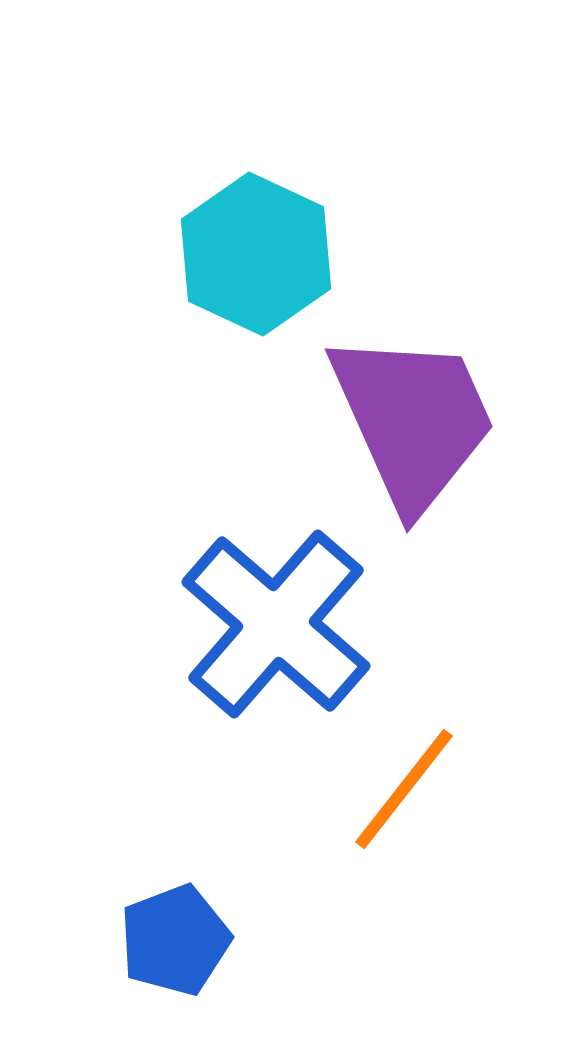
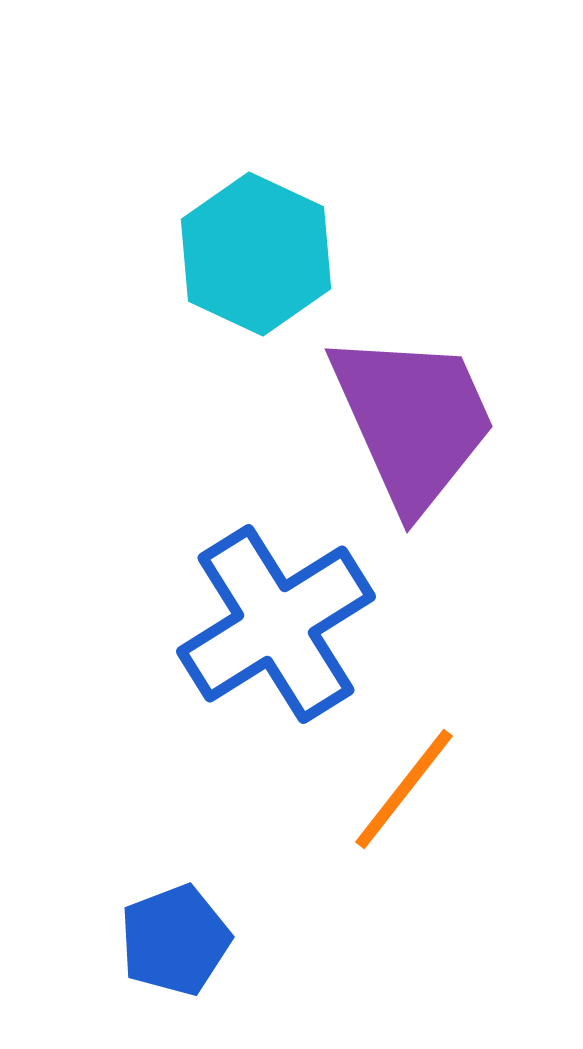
blue cross: rotated 17 degrees clockwise
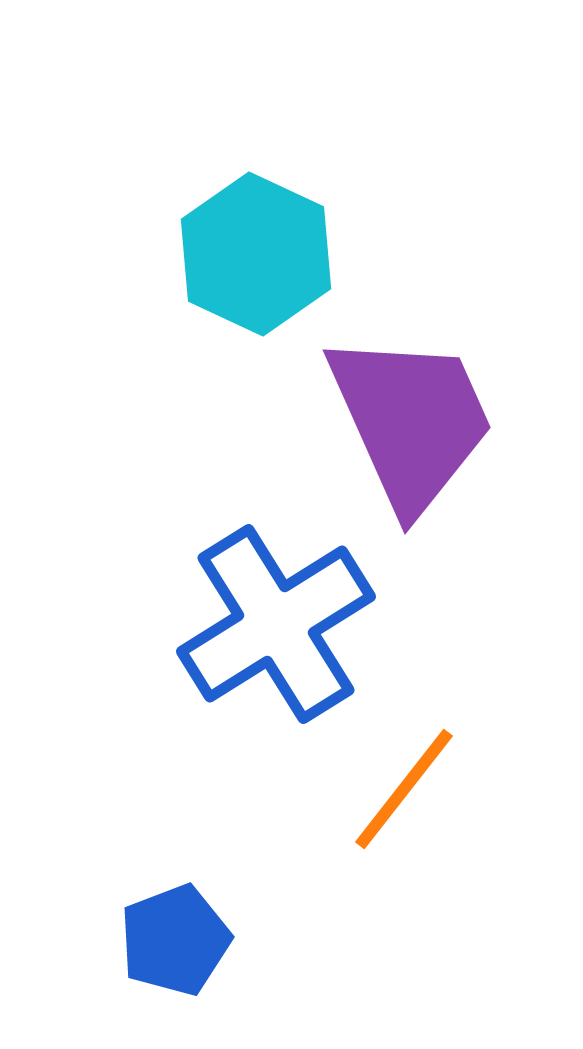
purple trapezoid: moved 2 px left, 1 px down
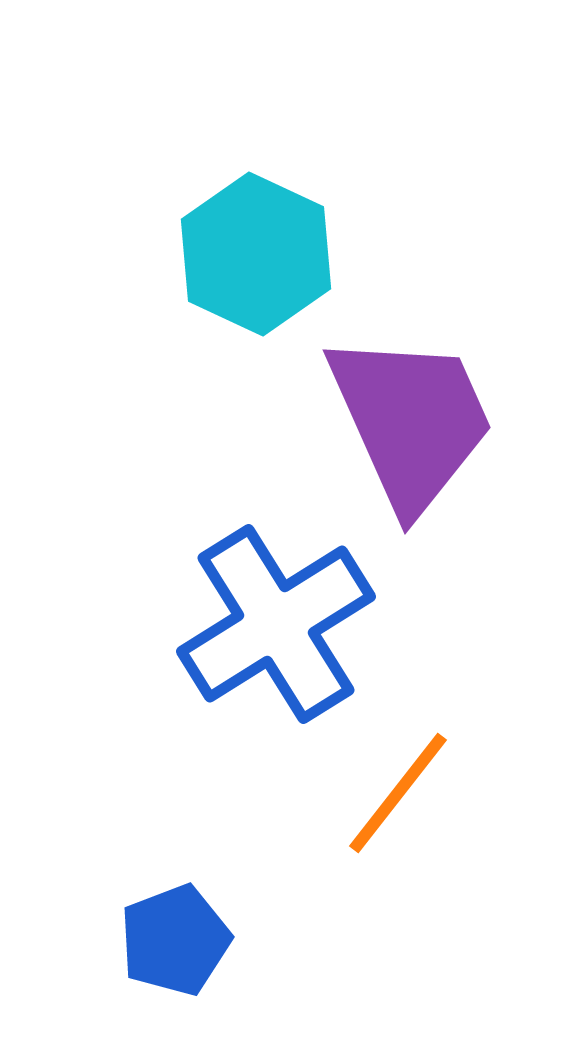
orange line: moved 6 px left, 4 px down
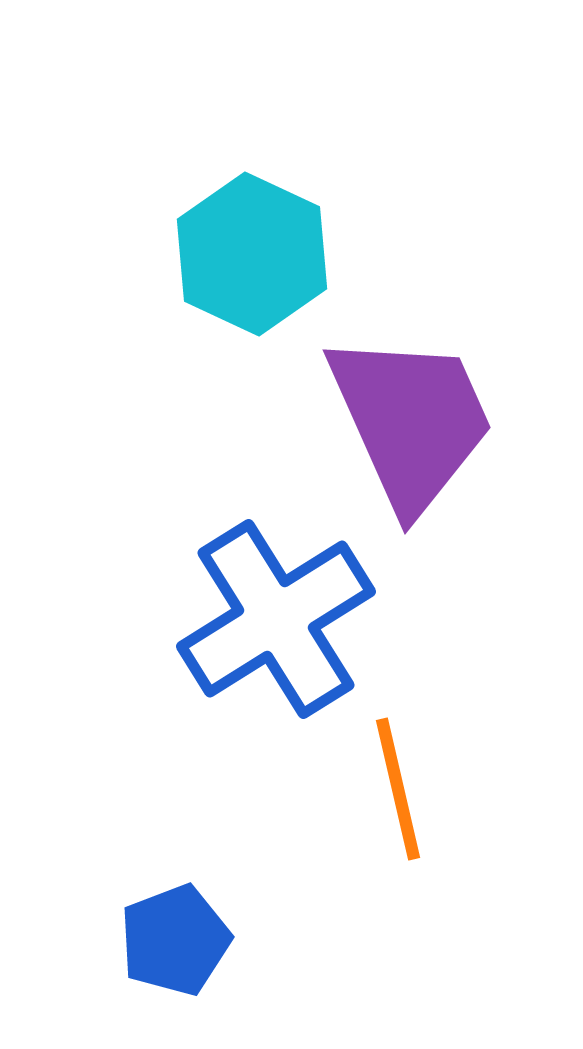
cyan hexagon: moved 4 px left
blue cross: moved 5 px up
orange line: moved 4 px up; rotated 51 degrees counterclockwise
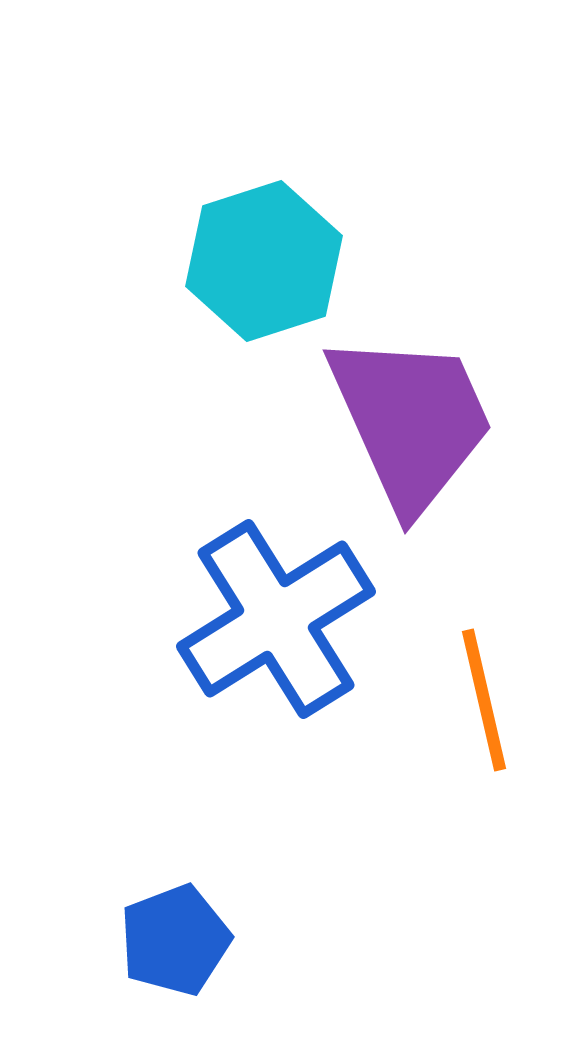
cyan hexagon: moved 12 px right, 7 px down; rotated 17 degrees clockwise
orange line: moved 86 px right, 89 px up
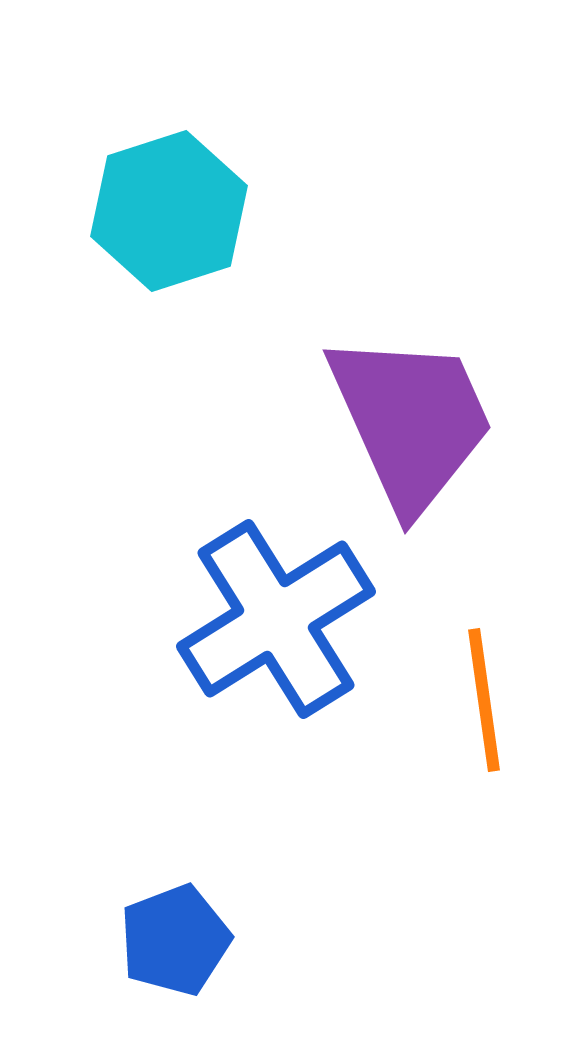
cyan hexagon: moved 95 px left, 50 px up
orange line: rotated 5 degrees clockwise
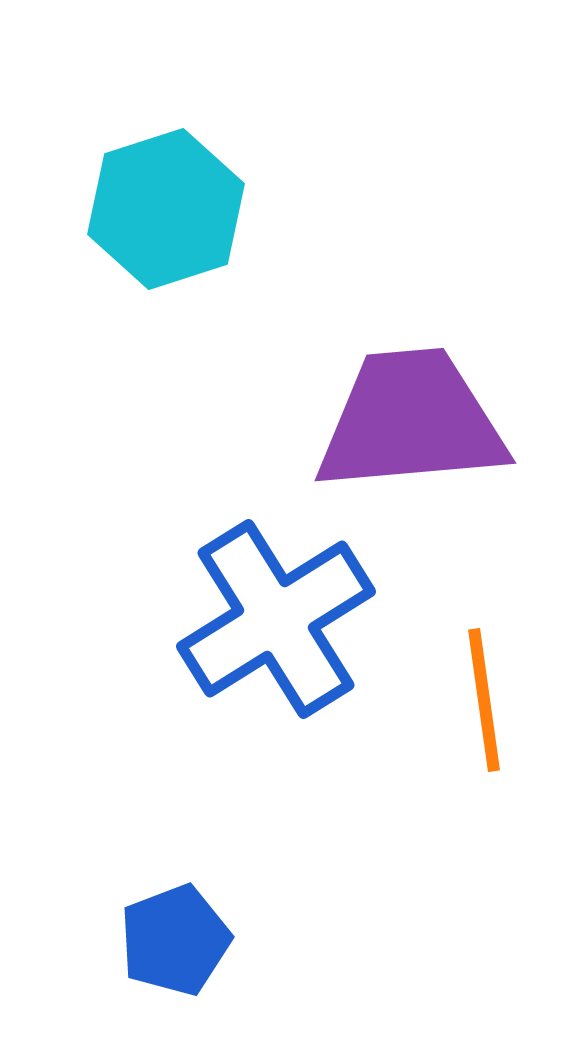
cyan hexagon: moved 3 px left, 2 px up
purple trapezoid: rotated 71 degrees counterclockwise
